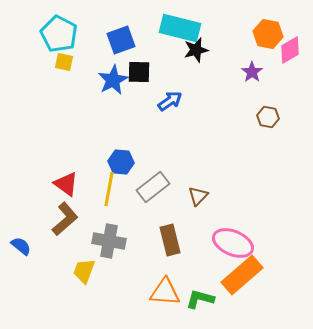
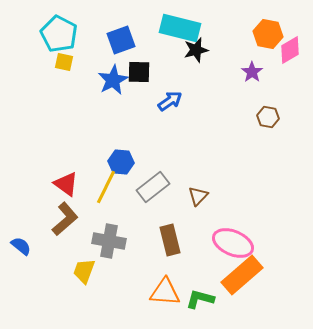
yellow line: moved 3 px left, 2 px up; rotated 16 degrees clockwise
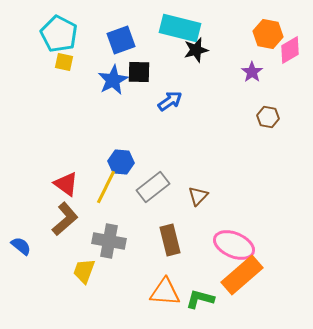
pink ellipse: moved 1 px right, 2 px down
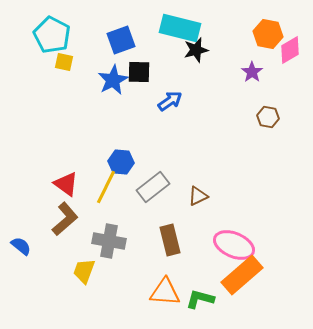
cyan pentagon: moved 7 px left, 1 px down
brown triangle: rotated 20 degrees clockwise
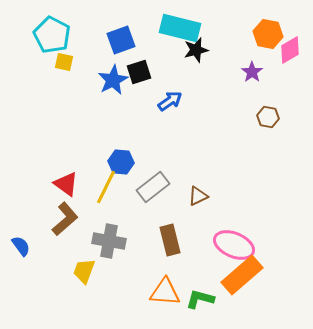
black square: rotated 20 degrees counterclockwise
blue semicircle: rotated 15 degrees clockwise
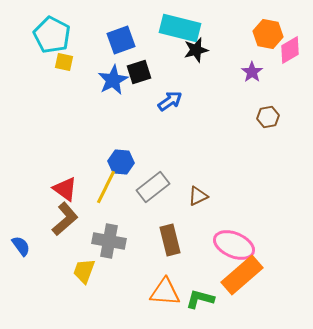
brown hexagon: rotated 20 degrees counterclockwise
red triangle: moved 1 px left, 5 px down
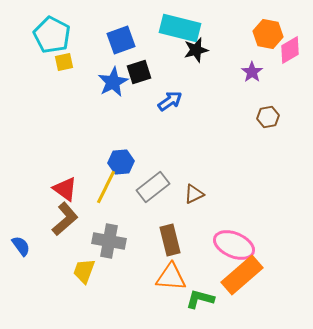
yellow square: rotated 24 degrees counterclockwise
blue star: moved 2 px down
blue hexagon: rotated 10 degrees counterclockwise
brown triangle: moved 4 px left, 2 px up
orange triangle: moved 6 px right, 15 px up
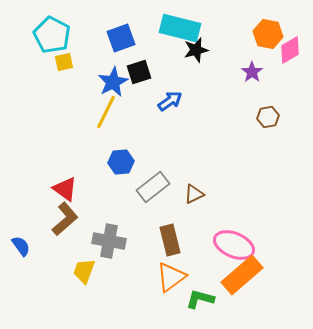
blue square: moved 2 px up
yellow line: moved 75 px up
orange triangle: rotated 40 degrees counterclockwise
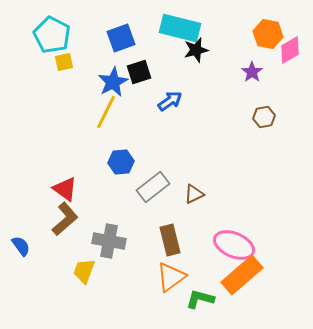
brown hexagon: moved 4 px left
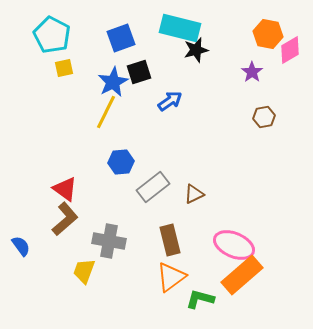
yellow square: moved 6 px down
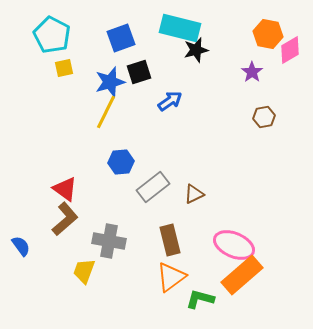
blue star: moved 3 px left; rotated 12 degrees clockwise
